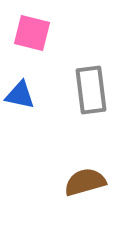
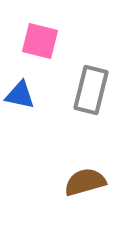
pink square: moved 8 px right, 8 px down
gray rectangle: rotated 21 degrees clockwise
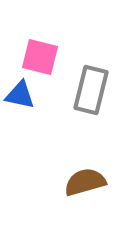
pink square: moved 16 px down
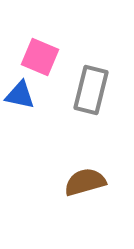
pink square: rotated 9 degrees clockwise
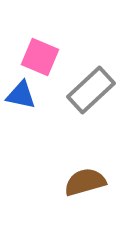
gray rectangle: rotated 33 degrees clockwise
blue triangle: moved 1 px right
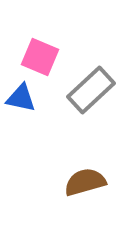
blue triangle: moved 3 px down
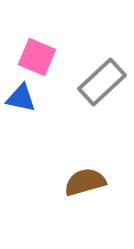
pink square: moved 3 px left
gray rectangle: moved 11 px right, 8 px up
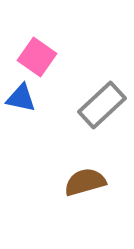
pink square: rotated 12 degrees clockwise
gray rectangle: moved 23 px down
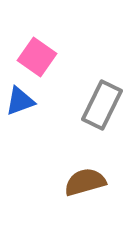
blue triangle: moved 1 px left, 3 px down; rotated 32 degrees counterclockwise
gray rectangle: rotated 21 degrees counterclockwise
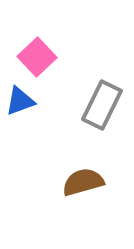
pink square: rotated 12 degrees clockwise
brown semicircle: moved 2 px left
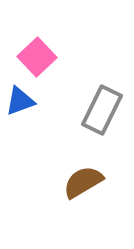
gray rectangle: moved 5 px down
brown semicircle: rotated 15 degrees counterclockwise
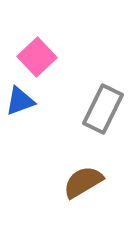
gray rectangle: moved 1 px right, 1 px up
